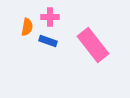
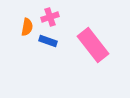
pink cross: rotated 18 degrees counterclockwise
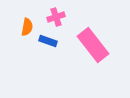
pink cross: moved 6 px right
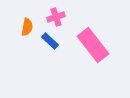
blue rectangle: moved 2 px right; rotated 24 degrees clockwise
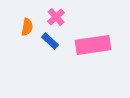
pink cross: rotated 24 degrees counterclockwise
pink rectangle: rotated 60 degrees counterclockwise
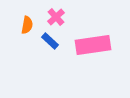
orange semicircle: moved 2 px up
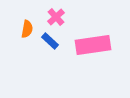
orange semicircle: moved 4 px down
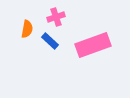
pink cross: rotated 24 degrees clockwise
pink rectangle: rotated 12 degrees counterclockwise
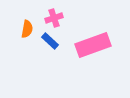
pink cross: moved 2 px left, 1 px down
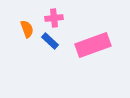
pink cross: rotated 12 degrees clockwise
orange semicircle: rotated 30 degrees counterclockwise
